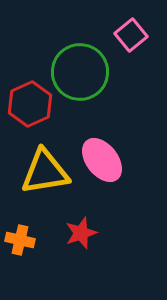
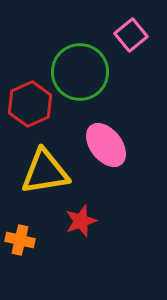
pink ellipse: moved 4 px right, 15 px up
red star: moved 12 px up
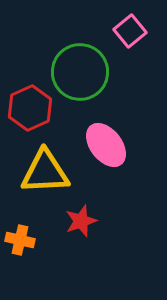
pink square: moved 1 px left, 4 px up
red hexagon: moved 4 px down
yellow triangle: rotated 6 degrees clockwise
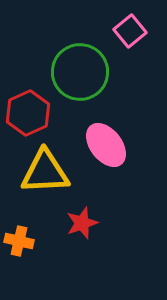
red hexagon: moved 2 px left, 5 px down
red star: moved 1 px right, 2 px down
orange cross: moved 1 px left, 1 px down
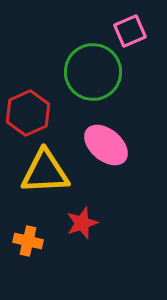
pink square: rotated 16 degrees clockwise
green circle: moved 13 px right
pink ellipse: rotated 12 degrees counterclockwise
orange cross: moved 9 px right
